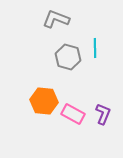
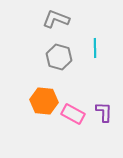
gray hexagon: moved 9 px left
purple L-shape: moved 1 px right, 2 px up; rotated 20 degrees counterclockwise
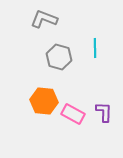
gray L-shape: moved 12 px left
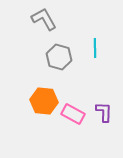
gray L-shape: rotated 40 degrees clockwise
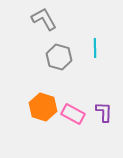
orange hexagon: moved 1 px left, 6 px down; rotated 12 degrees clockwise
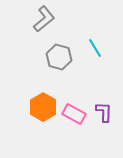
gray L-shape: rotated 80 degrees clockwise
cyan line: rotated 30 degrees counterclockwise
orange hexagon: rotated 12 degrees clockwise
pink rectangle: moved 1 px right
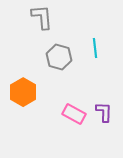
gray L-shape: moved 2 px left, 2 px up; rotated 56 degrees counterclockwise
cyan line: rotated 24 degrees clockwise
orange hexagon: moved 20 px left, 15 px up
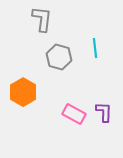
gray L-shape: moved 2 px down; rotated 12 degrees clockwise
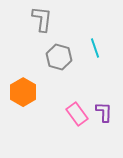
cyan line: rotated 12 degrees counterclockwise
pink rectangle: moved 3 px right; rotated 25 degrees clockwise
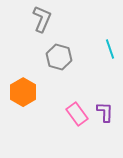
gray L-shape: rotated 16 degrees clockwise
cyan line: moved 15 px right, 1 px down
purple L-shape: moved 1 px right
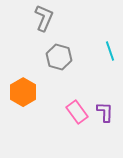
gray L-shape: moved 2 px right, 1 px up
cyan line: moved 2 px down
pink rectangle: moved 2 px up
